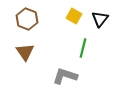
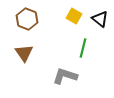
black triangle: rotated 30 degrees counterclockwise
brown triangle: moved 1 px left, 1 px down
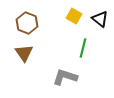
brown hexagon: moved 4 px down
gray L-shape: moved 1 px down
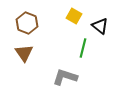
black triangle: moved 7 px down
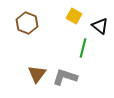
brown triangle: moved 13 px right, 21 px down; rotated 12 degrees clockwise
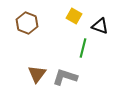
black triangle: rotated 18 degrees counterclockwise
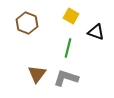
yellow square: moved 3 px left
black triangle: moved 4 px left, 6 px down
green line: moved 15 px left
gray L-shape: moved 1 px right, 1 px down
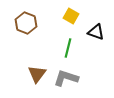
brown hexagon: moved 1 px left
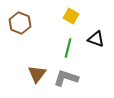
brown hexagon: moved 6 px left
black triangle: moved 7 px down
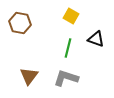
brown hexagon: rotated 10 degrees counterclockwise
brown triangle: moved 8 px left, 2 px down
